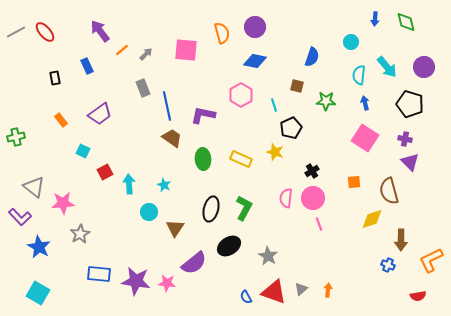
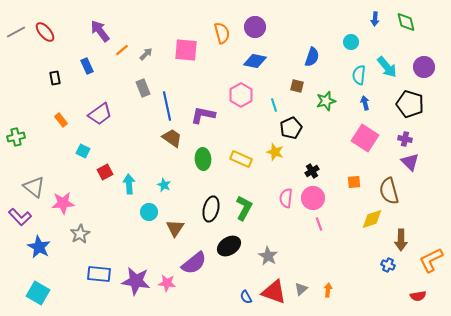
green star at (326, 101): rotated 18 degrees counterclockwise
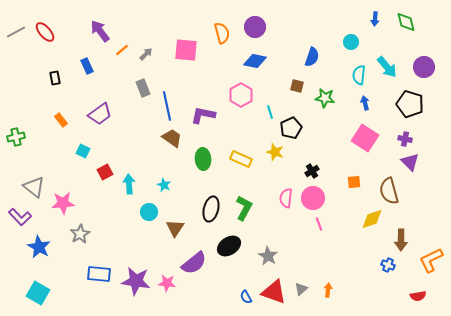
green star at (326, 101): moved 1 px left, 3 px up; rotated 24 degrees clockwise
cyan line at (274, 105): moved 4 px left, 7 px down
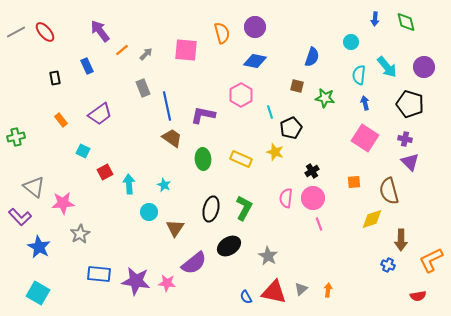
red triangle at (274, 292): rotated 8 degrees counterclockwise
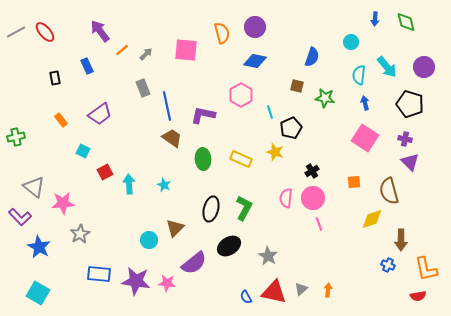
cyan circle at (149, 212): moved 28 px down
brown triangle at (175, 228): rotated 12 degrees clockwise
orange L-shape at (431, 260): moved 5 px left, 9 px down; rotated 76 degrees counterclockwise
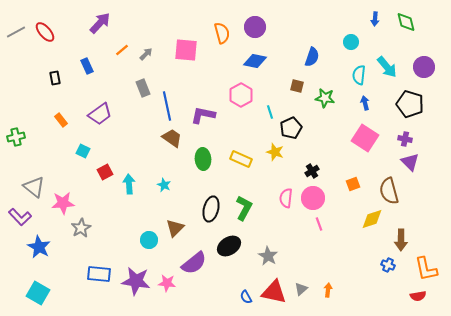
purple arrow at (100, 31): moved 8 px up; rotated 80 degrees clockwise
orange square at (354, 182): moved 1 px left, 2 px down; rotated 16 degrees counterclockwise
gray star at (80, 234): moved 1 px right, 6 px up
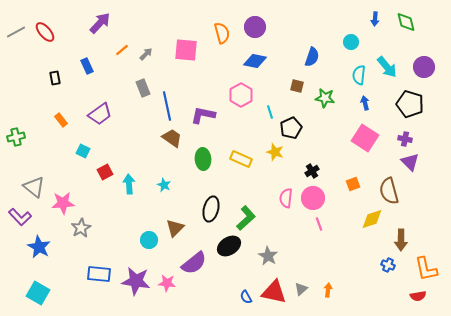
green L-shape at (244, 208): moved 2 px right, 10 px down; rotated 20 degrees clockwise
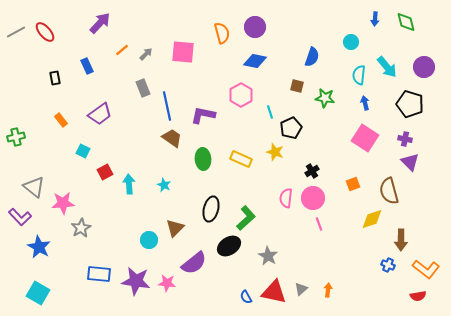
pink square at (186, 50): moved 3 px left, 2 px down
orange L-shape at (426, 269): rotated 40 degrees counterclockwise
